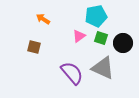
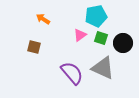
pink triangle: moved 1 px right, 1 px up
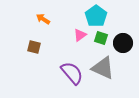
cyan pentagon: rotated 25 degrees counterclockwise
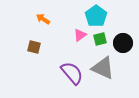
green square: moved 1 px left, 1 px down; rotated 32 degrees counterclockwise
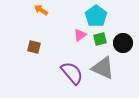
orange arrow: moved 2 px left, 9 px up
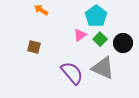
green square: rotated 32 degrees counterclockwise
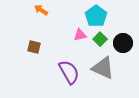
pink triangle: rotated 24 degrees clockwise
purple semicircle: moved 3 px left, 1 px up; rotated 10 degrees clockwise
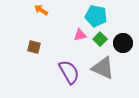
cyan pentagon: rotated 25 degrees counterclockwise
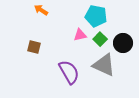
gray triangle: moved 1 px right, 3 px up
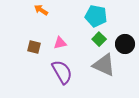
pink triangle: moved 20 px left, 8 px down
green square: moved 1 px left
black circle: moved 2 px right, 1 px down
purple semicircle: moved 7 px left
